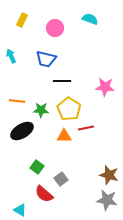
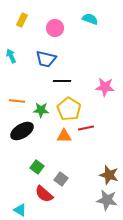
gray square: rotated 16 degrees counterclockwise
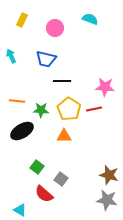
red line: moved 8 px right, 19 px up
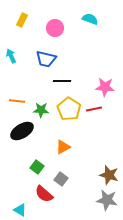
orange triangle: moved 1 px left, 11 px down; rotated 28 degrees counterclockwise
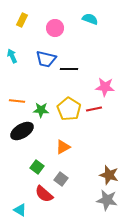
cyan arrow: moved 1 px right
black line: moved 7 px right, 12 px up
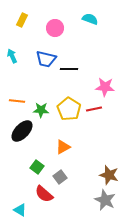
black ellipse: rotated 15 degrees counterclockwise
gray square: moved 1 px left, 2 px up; rotated 16 degrees clockwise
gray star: moved 2 px left; rotated 15 degrees clockwise
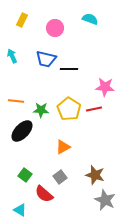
orange line: moved 1 px left
green square: moved 12 px left, 8 px down
brown star: moved 14 px left
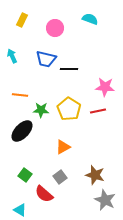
orange line: moved 4 px right, 6 px up
red line: moved 4 px right, 2 px down
